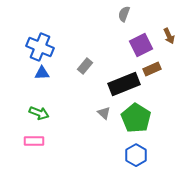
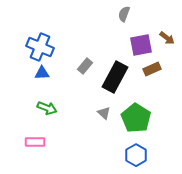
brown arrow: moved 2 px left, 2 px down; rotated 28 degrees counterclockwise
purple square: rotated 15 degrees clockwise
black rectangle: moved 9 px left, 7 px up; rotated 40 degrees counterclockwise
green arrow: moved 8 px right, 5 px up
pink rectangle: moved 1 px right, 1 px down
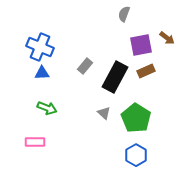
brown rectangle: moved 6 px left, 2 px down
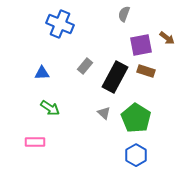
blue cross: moved 20 px right, 23 px up
brown rectangle: rotated 42 degrees clockwise
green arrow: moved 3 px right; rotated 12 degrees clockwise
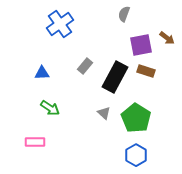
blue cross: rotated 32 degrees clockwise
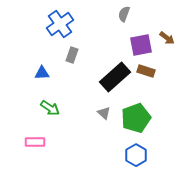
gray rectangle: moved 13 px left, 11 px up; rotated 21 degrees counterclockwise
black rectangle: rotated 20 degrees clockwise
green pentagon: rotated 20 degrees clockwise
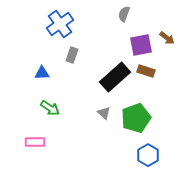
blue hexagon: moved 12 px right
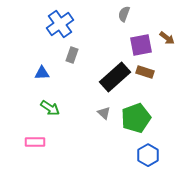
brown rectangle: moved 1 px left, 1 px down
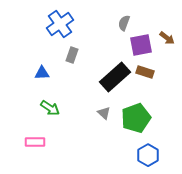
gray semicircle: moved 9 px down
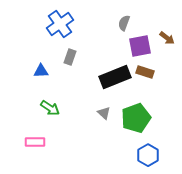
purple square: moved 1 px left, 1 px down
gray rectangle: moved 2 px left, 2 px down
blue triangle: moved 1 px left, 2 px up
black rectangle: rotated 20 degrees clockwise
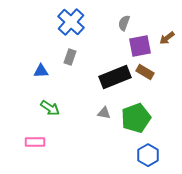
blue cross: moved 11 px right, 2 px up; rotated 12 degrees counterclockwise
brown arrow: rotated 105 degrees clockwise
brown rectangle: rotated 12 degrees clockwise
gray triangle: rotated 32 degrees counterclockwise
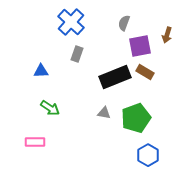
brown arrow: moved 3 px up; rotated 35 degrees counterclockwise
gray rectangle: moved 7 px right, 3 px up
